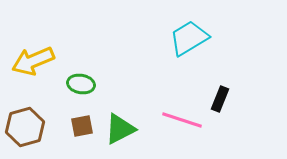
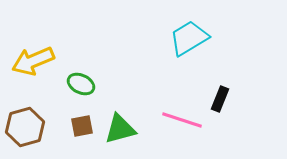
green ellipse: rotated 16 degrees clockwise
green triangle: rotated 12 degrees clockwise
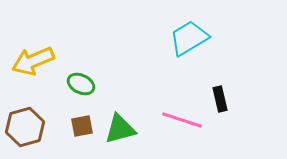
black rectangle: rotated 35 degrees counterclockwise
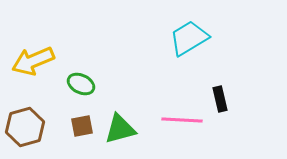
pink line: rotated 15 degrees counterclockwise
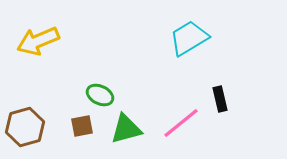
yellow arrow: moved 5 px right, 20 px up
green ellipse: moved 19 px right, 11 px down
pink line: moved 1 px left, 3 px down; rotated 42 degrees counterclockwise
green triangle: moved 6 px right
